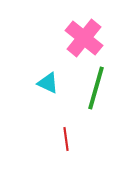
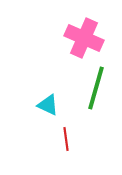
pink cross: rotated 15 degrees counterclockwise
cyan triangle: moved 22 px down
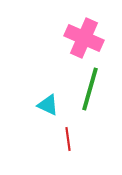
green line: moved 6 px left, 1 px down
red line: moved 2 px right
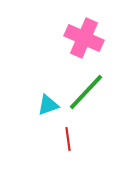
green line: moved 4 px left, 3 px down; rotated 27 degrees clockwise
cyan triangle: rotated 45 degrees counterclockwise
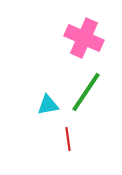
green line: rotated 9 degrees counterclockwise
cyan triangle: rotated 10 degrees clockwise
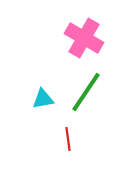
pink cross: rotated 6 degrees clockwise
cyan triangle: moved 5 px left, 6 px up
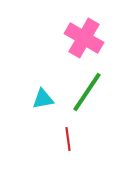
green line: moved 1 px right
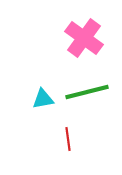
pink cross: rotated 6 degrees clockwise
green line: rotated 42 degrees clockwise
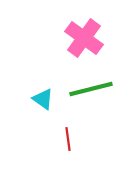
green line: moved 4 px right, 3 px up
cyan triangle: rotated 45 degrees clockwise
